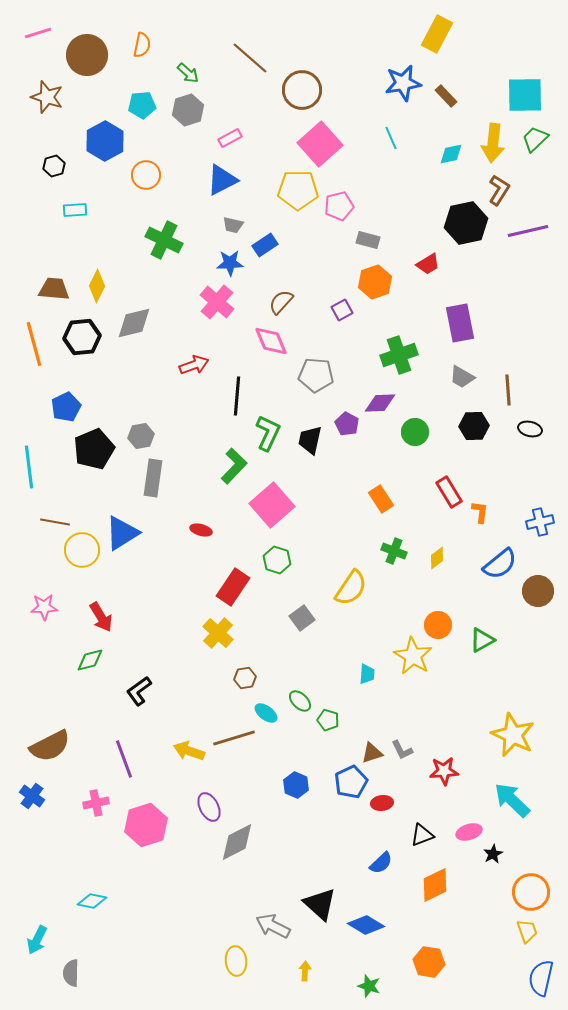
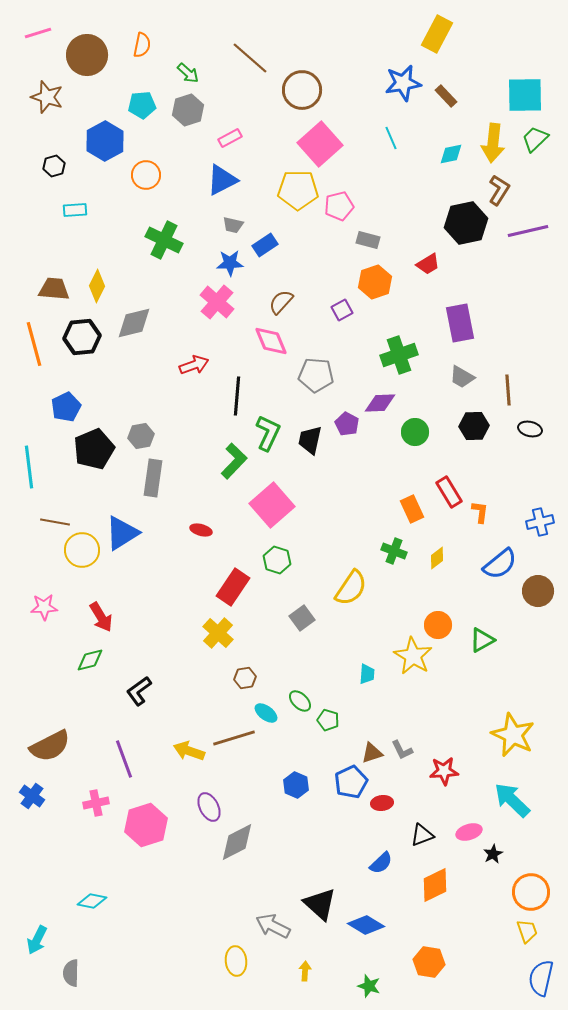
green L-shape at (234, 466): moved 5 px up
orange rectangle at (381, 499): moved 31 px right, 10 px down; rotated 8 degrees clockwise
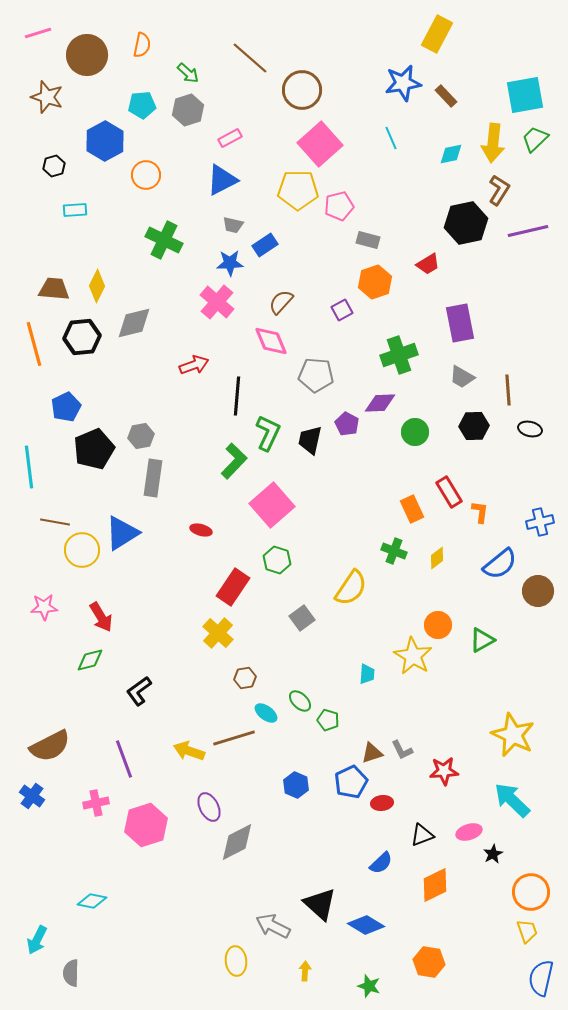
cyan square at (525, 95): rotated 9 degrees counterclockwise
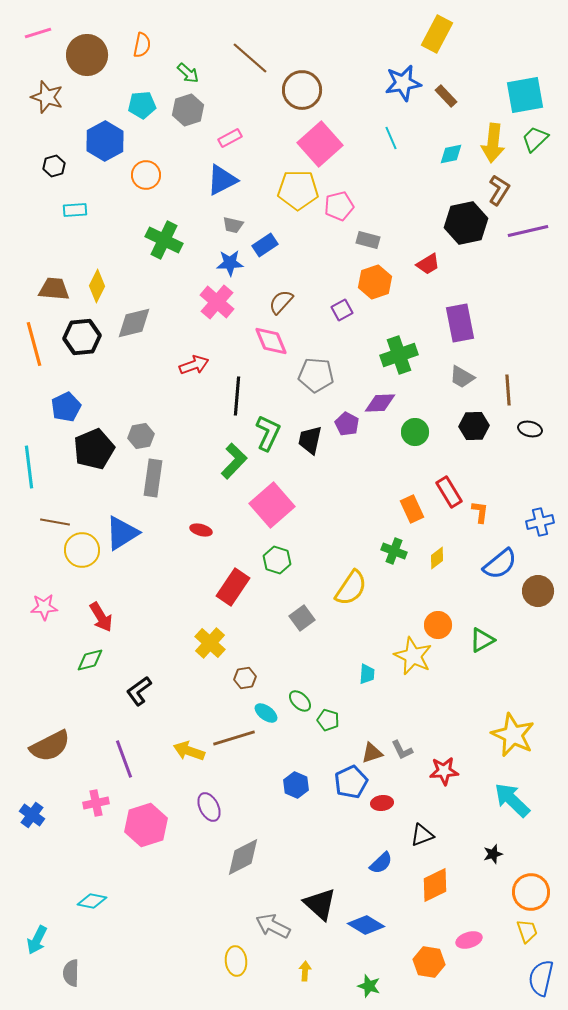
yellow cross at (218, 633): moved 8 px left, 10 px down
yellow star at (413, 656): rotated 6 degrees counterclockwise
blue cross at (32, 796): moved 19 px down
pink ellipse at (469, 832): moved 108 px down
gray diamond at (237, 842): moved 6 px right, 15 px down
black star at (493, 854): rotated 12 degrees clockwise
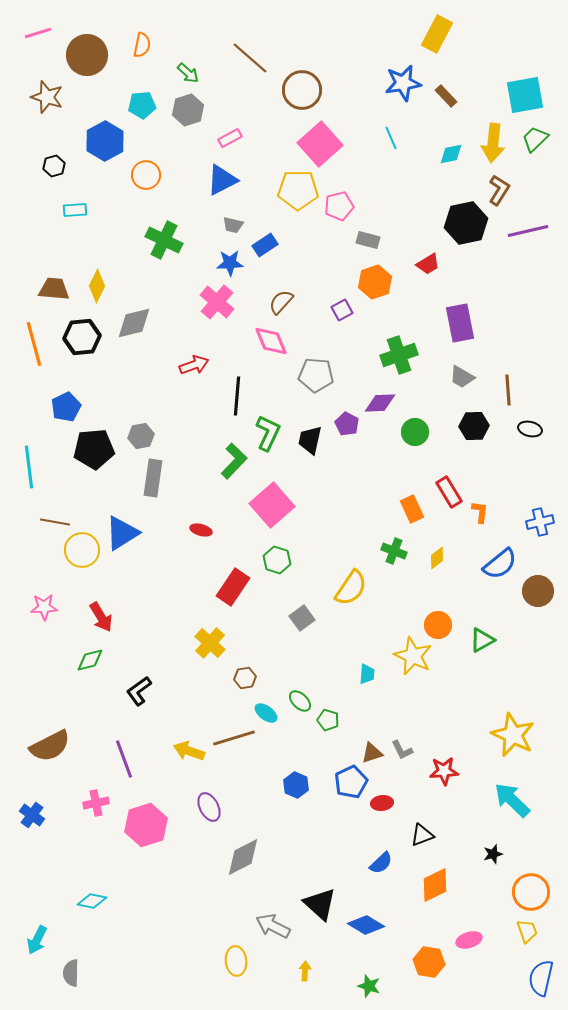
black pentagon at (94, 449): rotated 18 degrees clockwise
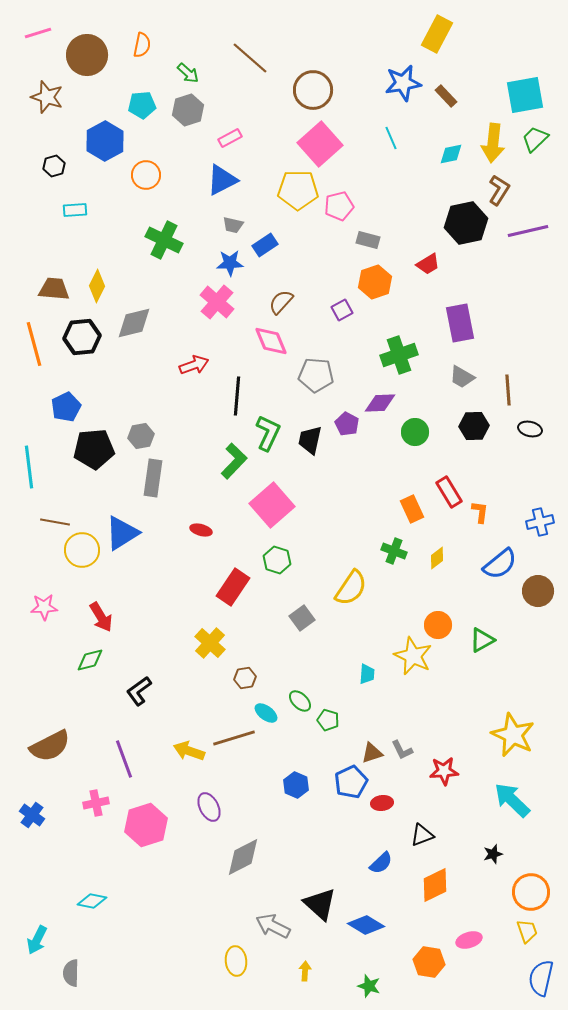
brown circle at (302, 90): moved 11 px right
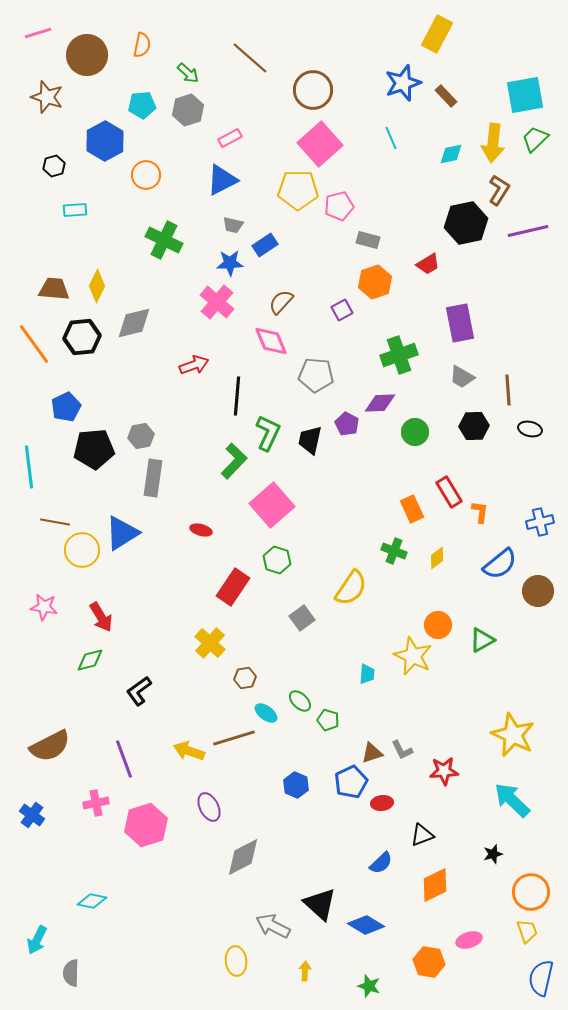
blue star at (403, 83): rotated 9 degrees counterclockwise
orange line at (34, 344): rotated 21 degrees counterclockwise
pink star at (44, 607): rotated 12 degrees clockwise
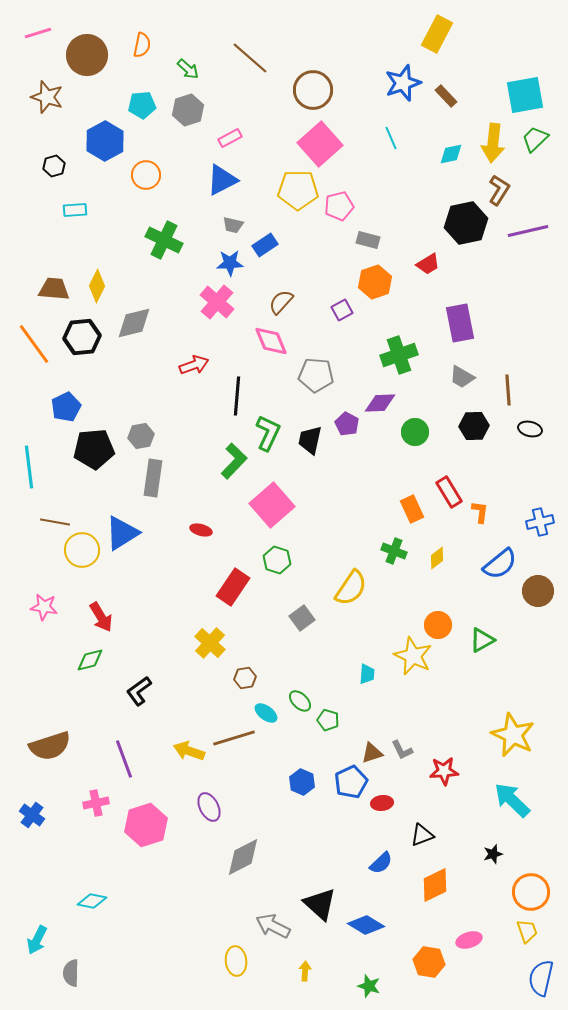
green arrow at (188, 73): moved 4 px up
brown semicircle at (50, 746): rotated 9 degrees clockwise
blue hexagon at (296, 785): moved 6 px right, 3 px up
